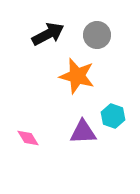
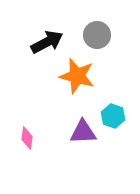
black arrow: moved 1 px left, 8 px down
pink diamond: moved 1 px left; rotated 40 degrees clockwise
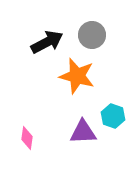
gray circle: moved 5 px left
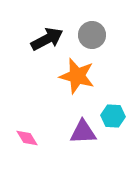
black arrow: moved 3 px up
cyan hexagon: rotated 15 degrees counterclockwise
pink diamond: rotated 40 degrees counterclockwise
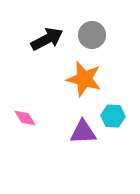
orange star: moved 7 px right, 3 px down
pink diamond: moved 2 px left, 20 px up
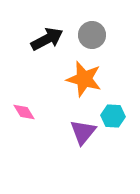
pink diamond: moved 1 px left, 6 px up
purple triangle: rotated 48 degrees counterclockwise
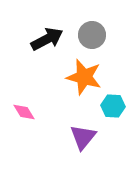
orange star: moved 2 px up
cyan hexagon: moved 10 px up
purple triangle: moved 5 px down
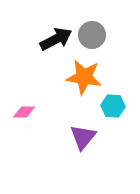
black arrow: moved 9 px right
orange star: rotated 6 degrees counterclockwise
pink diamond: rotated 60 degrees counterclockwise
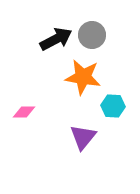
orange star: moved 1 px left
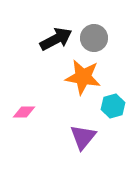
gray circle: moved 2 px right, 3 px down
cyan hexagon: rotated 20 degrees counterclockwise
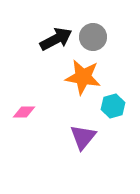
gray circle: moved 1 px left, 1 px up
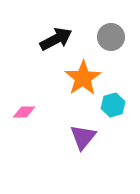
gray circle: moved 18 px right
orange star: moved 1 px down; rotated 30 degrees clockwise
cyan hexagon: moved 1 px up
